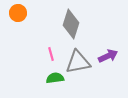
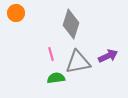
orange circle: moved 2 px left
green semicircle: moved 1 px right
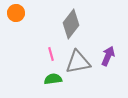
gray diamond: rotated 20 degrees clockwise
purple arrow: rotated 42 degrees counterclockwise
green semicircle: moved 3 px left, 1 px down
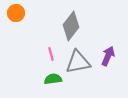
gray diamond: moved 2 px down
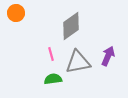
gray diamond: rotated 16 degrees clockwise
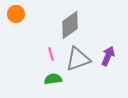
orange circle: moved 1 px down
gray diamond: moved 1 px left, 1 px up
gray triangle: moved 3 px up; rotated 8 degrees counterclockwise
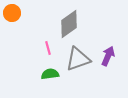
orange circle: moved 4 px left, 1 px up
gray diamond: moved 1 px left, 1 px up
pink line: moved 3 px left, 6 px up
green semicircle: moved 3 px left, 5 px up
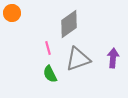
purple arrow: moved 5 px right, 2 px down; rotated 18 degrees counterclockwise
green semicircle: rotated 108 degrees counterclockwise
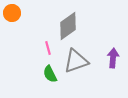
gray diamond: moved 1 px left, 2 px down
gray triangle: moved 2 px left, 2 px down
